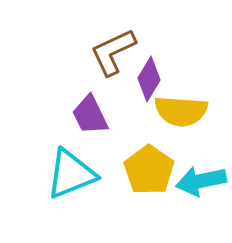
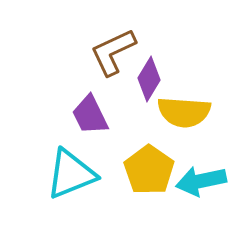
yellow semicircle: moved 3 px right, 1 px down
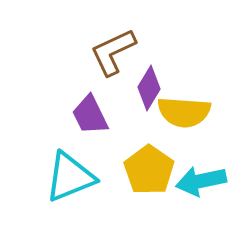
purple diamond: moved 9 px down
cyan triangle: moved 1 px left, 3 px down
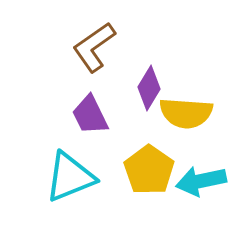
brown L-shape: moved 19 px left, 5 px up; rotated 10 degrees counterclockwise
yellow semicircle: moved 2 px right, 1 px down
